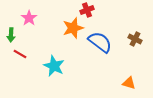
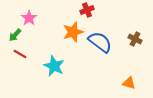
orange star: moved 4 px down
green arrow: moved 4 px right; rotated 40 degrees clockwise
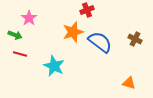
green arrow: rotated 112 degrees counterclockwise
red line: rotated 16 degrees counterclockwise
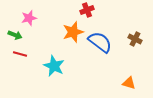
pink star: rotated 21 degrees clockwise
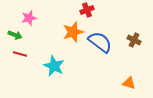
brown cross: moved 1 px left, 1 px down
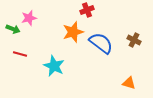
green arrow: moved 2 px left, 6 px up
blue semicircle: moved 1 px right, 1 px down
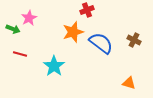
pink star: rotated 14 degrees counterclockwise
cyan star: rotated 10 degrees clockwise
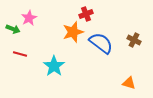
red cross: moved 1 px left, 4 px down
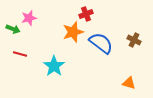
pink star: rotated 14 degrees clockwise
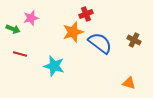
pink star: moved 2 px right
blue semicircle: moved 1 px left
cyan star: rotated 20 degrees counterclockwise
